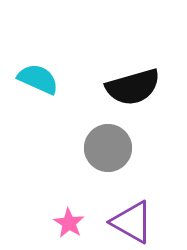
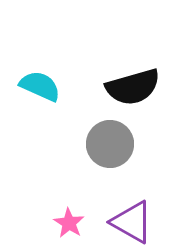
cyan semicircle: moved 2 px right, 7 px down
gray circle: moved 2 px right, 4 px up
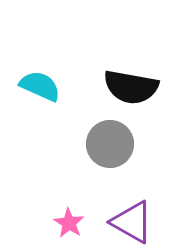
black semicircle: moved 2 px left; rotated 26 degrees clockwise
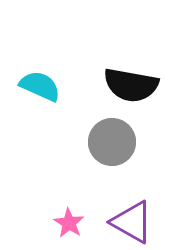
black semicircle: moved 2 px up
gray circle: moved 2 px right, 2 px up
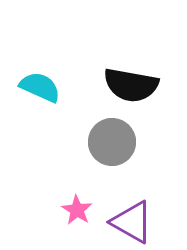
cyan semicircle: moved 1 px down
pink star: moved 8 px right, 13 px up
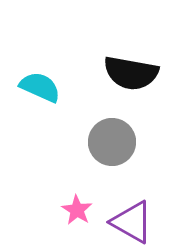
black semicircle: moved 12 px up
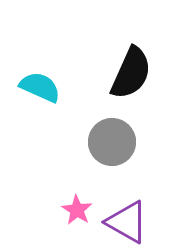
black semicircle: rotated 76 degrees counterclockwise
purple triangle: moved 5 px left
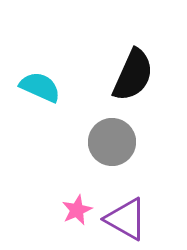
black semicircle: moved 2 px right, 2 px down
pink star: rotated 16 degrees clockwise
purple triangle: moved 1 px left, 3 px up
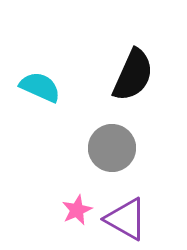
gray circle: moved 6 px down
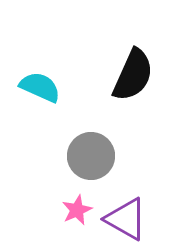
gray circle: moved 21 px left, 8 px down
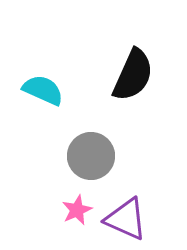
cyan semicircle: moved 3 px right, 3 px down
purple triangle: rotated 6 degrees counterclockwise
